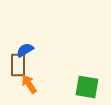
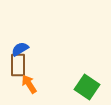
blue semicircle: moved 5 px left, 1 px up
green square: rotated 25 degrees clockwise
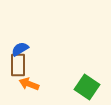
orange arrow: rotated 36 degrees counterclockwise
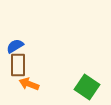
blue semicircle: moved 5 px left, 3 px up
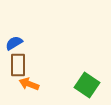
blue semicircle: moved 1 px left, 3 px up
green square: moved 2 px up
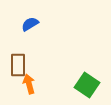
blue semicircle: moved 16 px right, 19 px up
orange arrow: rotated 54 degrees clockwise
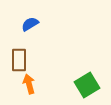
brown rectangle: moved 1 px right, 5 px up
green square: rotated 25 degrees clockwise
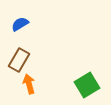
blue semicircle: moved 10 px left
brown rectangle: rotated 30 degrees clockwise
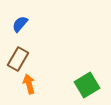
blue semicircle: rotated 18 degrees counterclockwise
brown rectangle: moved 1 px left, 1 px up
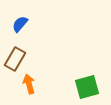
brown rectangle: moved 3 px left
green square: moved 2 px down; rotated 15 degrees clockwise
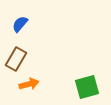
brown rectangle: moved 1 px right
orange arrow: rotated 90 degrees clockwise
